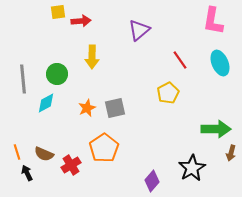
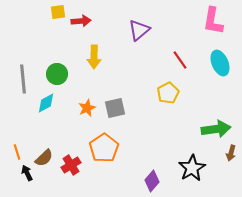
yellow arrow: moved 2 px right
green arrow: rotated 8 degrees counterclockwise
brown semicircle: moved 4 px down; rotated 66 degrees counterclockwise
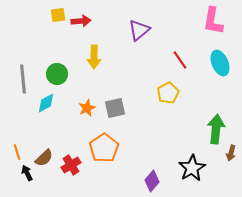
yellow square: moved 3 px down
green arrow: rotated 76 degrees counterclockwise
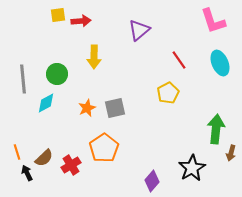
pink L-shape: rotated 28 degrees counterclockwise
red line: moved 1 px left
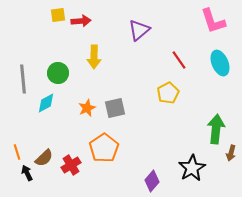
green circle: moved 1 px right, 1 px up
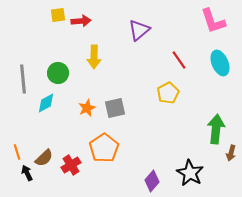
black star: moved 2 px left, 5 px down; rotated 12 degrees counterclockwise
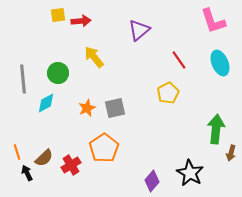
yellow arrow: rotated 140 degrees clockwise
